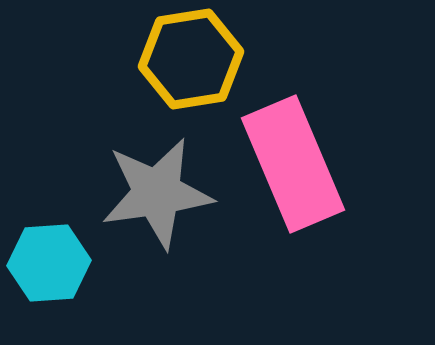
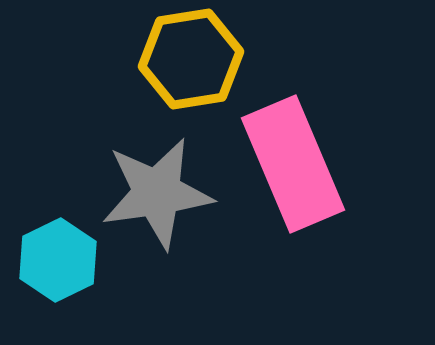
cyan hexagon: moved 9 px right, 3 px up; rotated 22 degrees counterclockwise
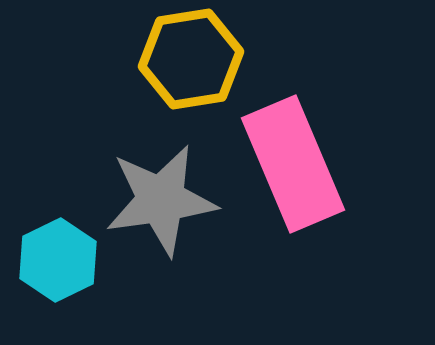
gray star: moved 4 px right, 7 px down
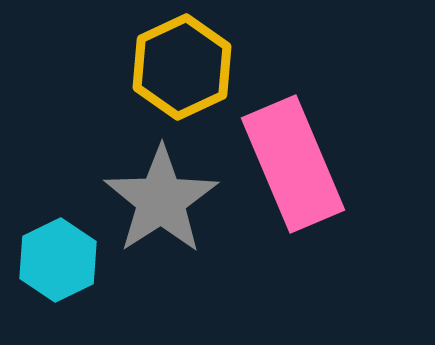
yellow hexagon: moved 9 px left, 8 px down; rotated 16 degrees counterclockwise
gray star: rotated 25 degrees counterclockwise
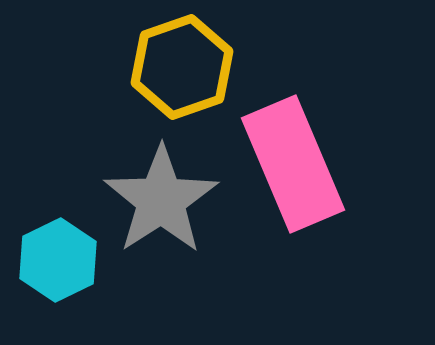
yellow hexagon: rotated 6 degrees clockwise
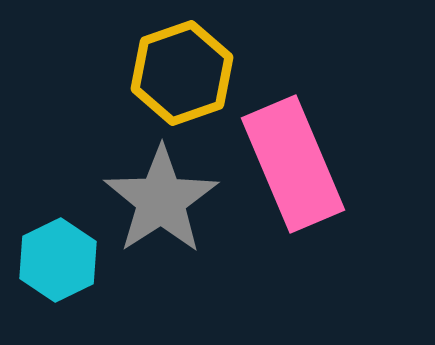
yellow hexagon: moved 6 px down
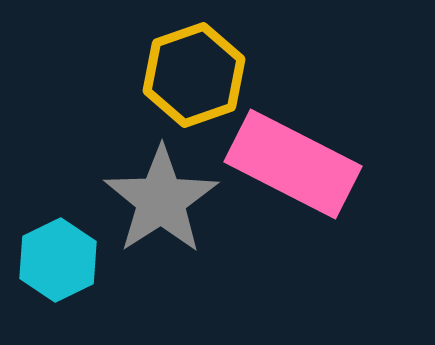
yellow hexagon: moved 12 px right, 2 px down
pink rectangle: rotated 40 degrees counterclockwise
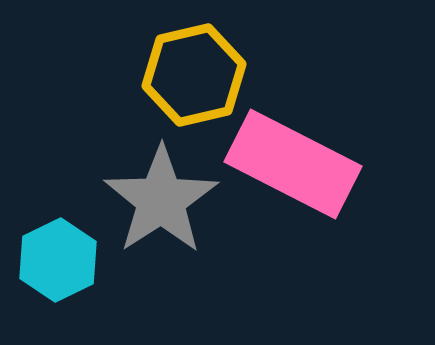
yellow hexagon: rotated 6 degrees clockwise
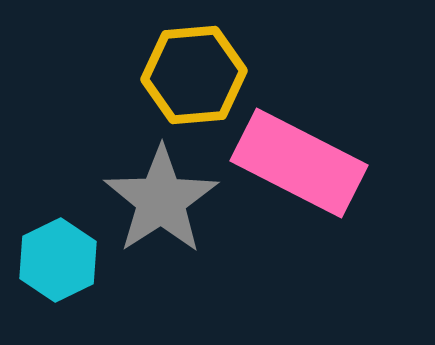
yellow hexagon: rotated 8 degrees clockwise
pink rectangle: moved 6 px right, 1 px up
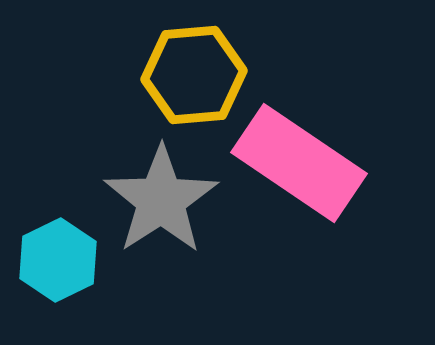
pink rectangle: rotated 7 degrees clockwise
